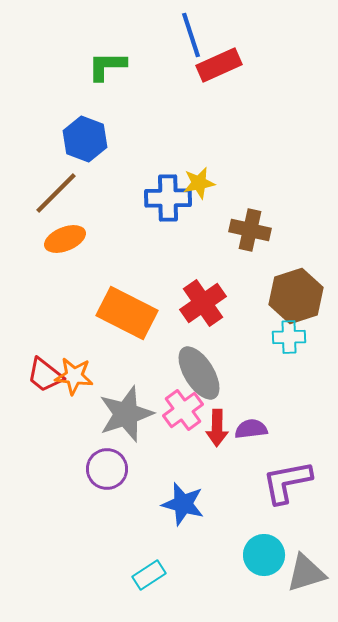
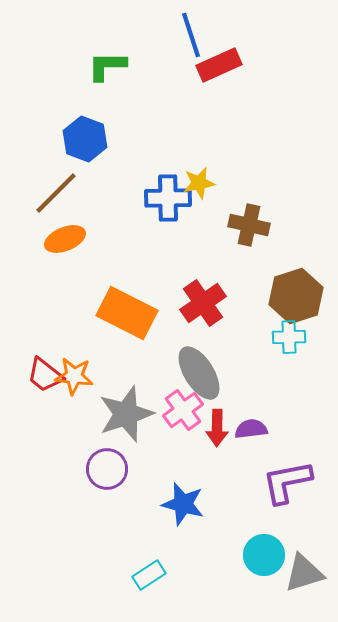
brown cross: moved 1 px left, 5 px up
gray triangle: moved 2 px left
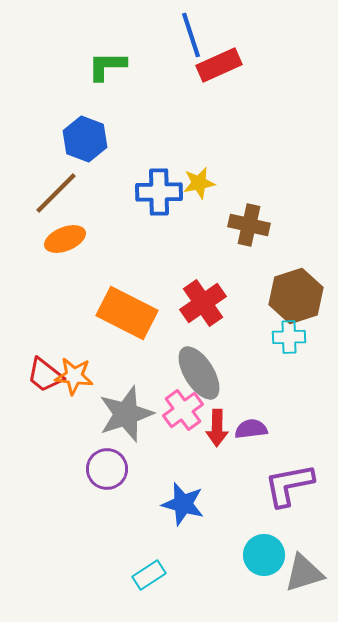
blue cross: moved 9 px left, 6 px up
purple L-shape: moved 2 px right, 3 px down
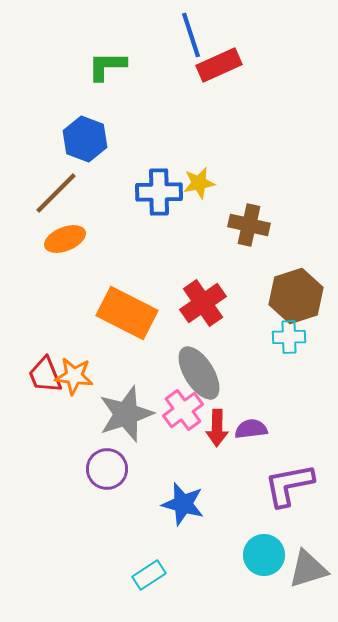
red trapezoid: rotated 30 degrees clockwise
gray triangle: moved 4 px right, 4 px up
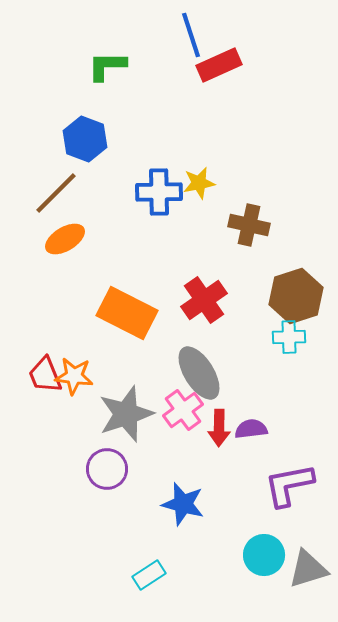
orange ellipse: rotated 9 degrees counterclockwise
red cross: moved 1 px right, 3 px up
red arrow: moved 2 px right
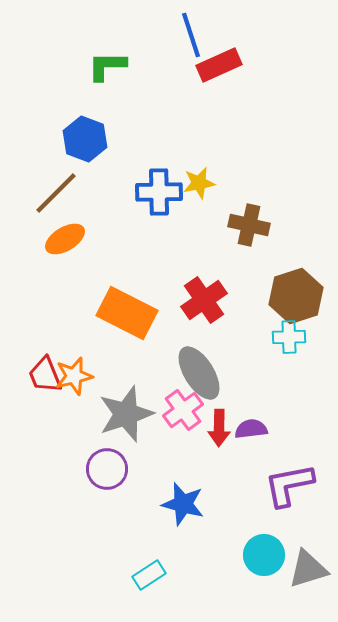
orange star: rotated 21 degrees counterclockwise
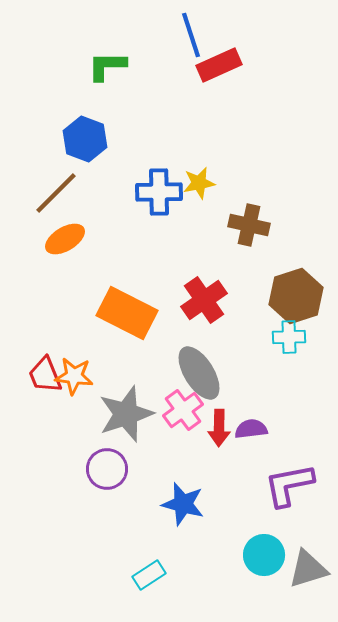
orange star: rotated 21 degrees clockwise
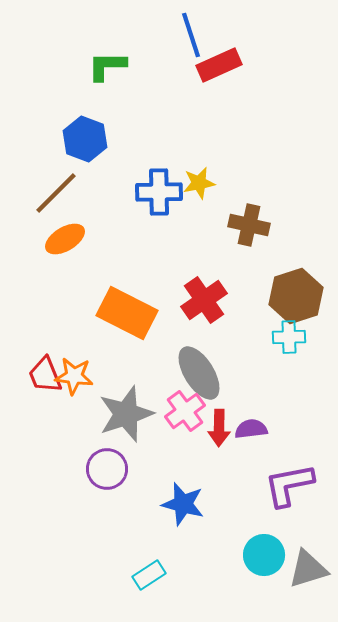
pink cross: moved 2 px right, 1 px down
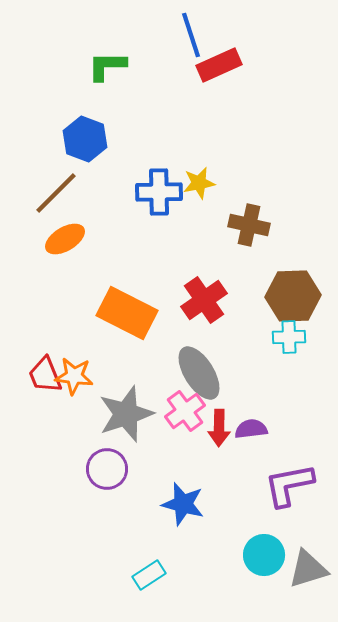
brown hexagon: moved 3 px left; rotated 16 degrees clockwise
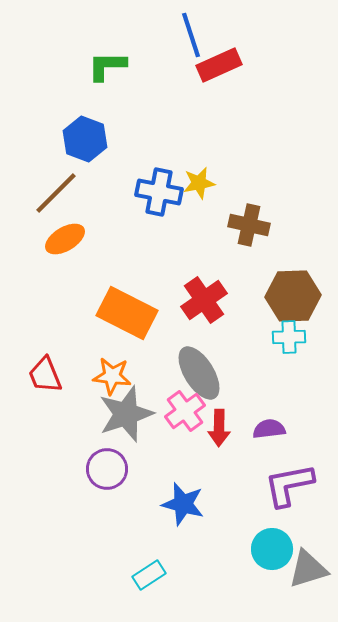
blue cross: rotated 12 degrees clockwise
orange star: moved 38 px right
purple semicircle: moved 18 px right
cyan circle: moved 8 px right, 6 px up
